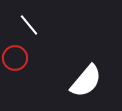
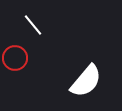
white line: moved 4 px right
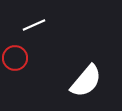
white line: moved 1 px right; rotated 75 degrees counterclockwise
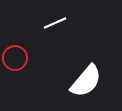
white line: moved 21 px right, 2 px up
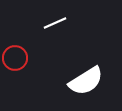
white semicircle: rotated 18 degrees clockwise
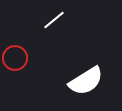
white line: moved 1 px left, 3 px up; rotated 15 degrees counterclockwise
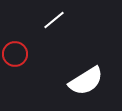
red circle: moved 4 px up
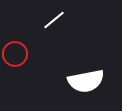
white semicircle: rotated 21 degrees clockwise
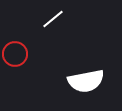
white line: moved 1 px left, 1 px up
